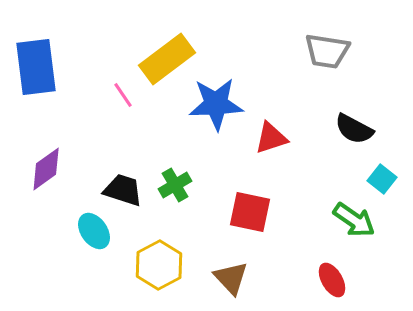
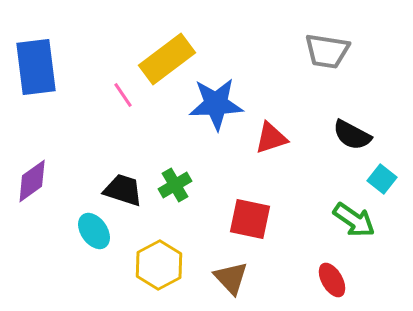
black semicircle: moved 2 px left, 6 px down
purple diamond: moved 14 px left, 12 px down
red square: moved 7 px down
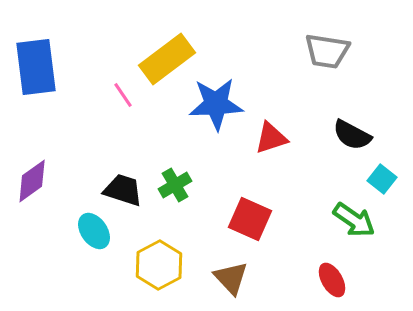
red square: rotated 12 degrees clockwise
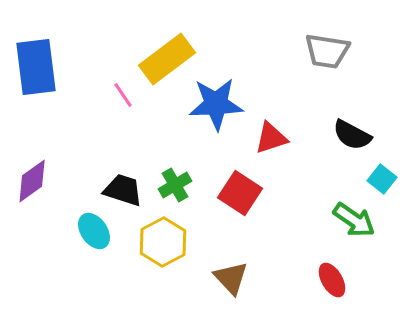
red square: moved 10 px left, 26 px up; rotated 9 degrees clockwise
yellow hexagon: moved 4 px right, 23 px up
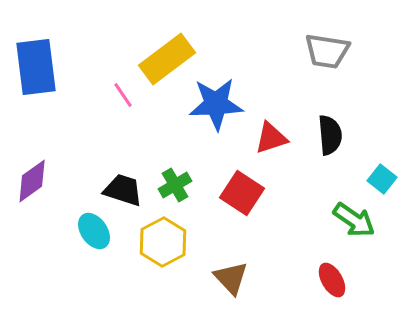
black semicircle: moved 22 px left; rotated 123 degrees counterclockwise
red square: moved 2 px right
